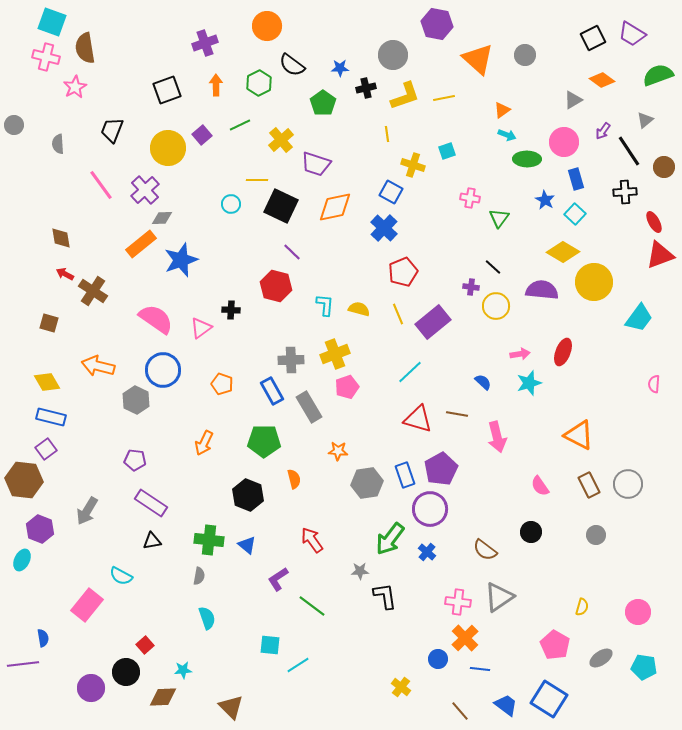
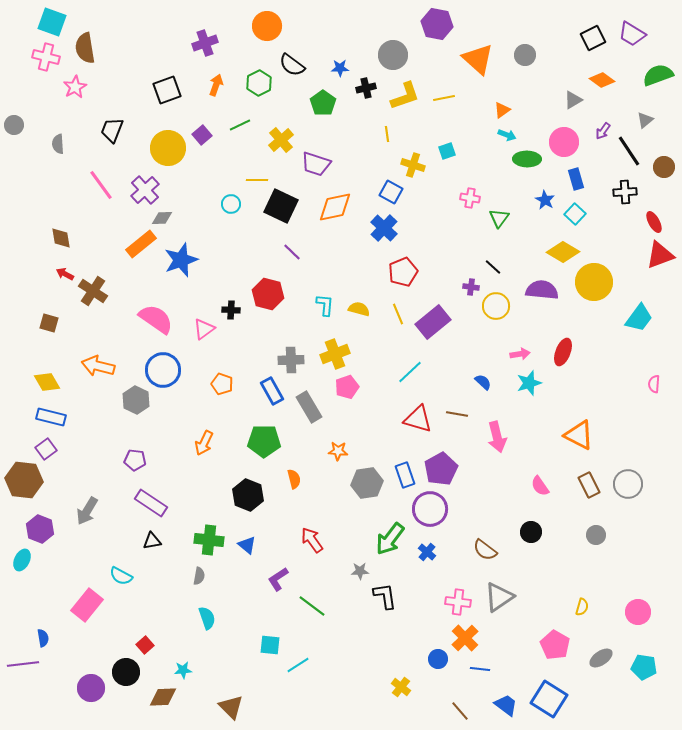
orange arrow at (216, 85): rotated 20 degrees clockwise
red hexagon at (276, 286): moved 8 px left, 8 px down
pink triangle at (201, 328): moved 3 px right, 1 px down
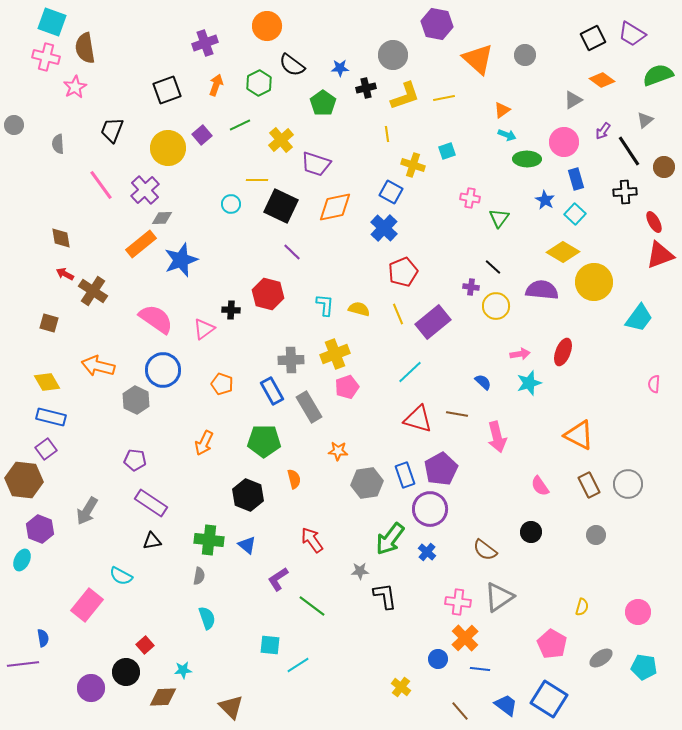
pink pentagon at (555, 645): moved 3 px left, 1 px up
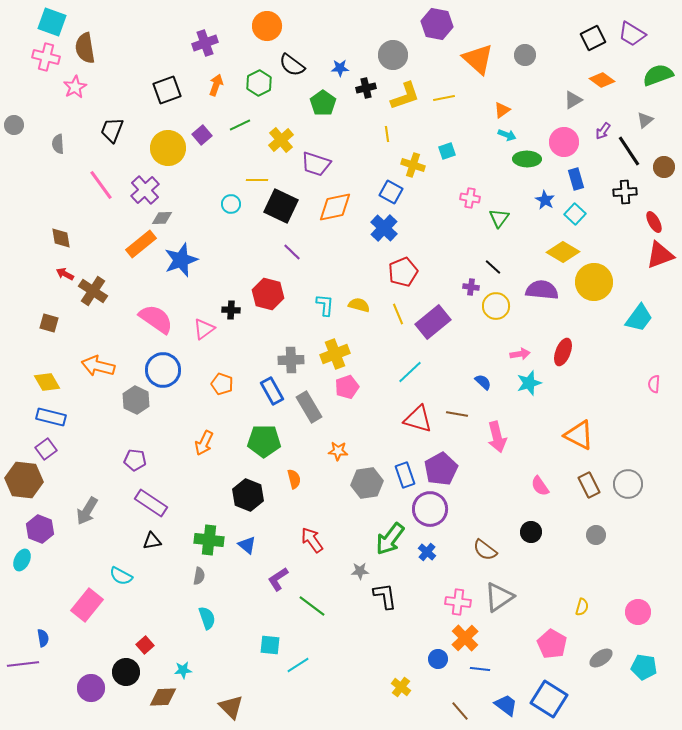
yellow semicircle at (359, 309): moved 4 px up
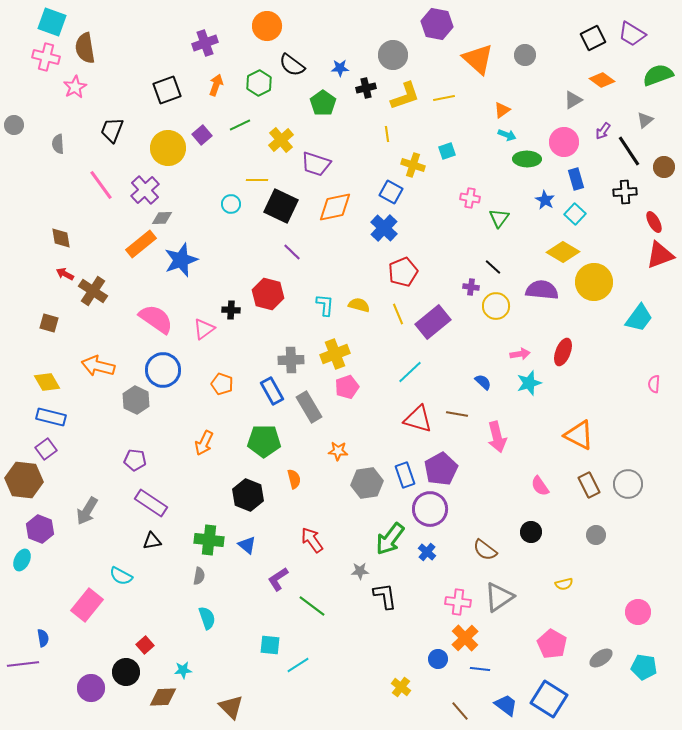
yellow semicircle at (582, 607): moved 18 px left, 23 px up; rotated 60 degrees clockwise
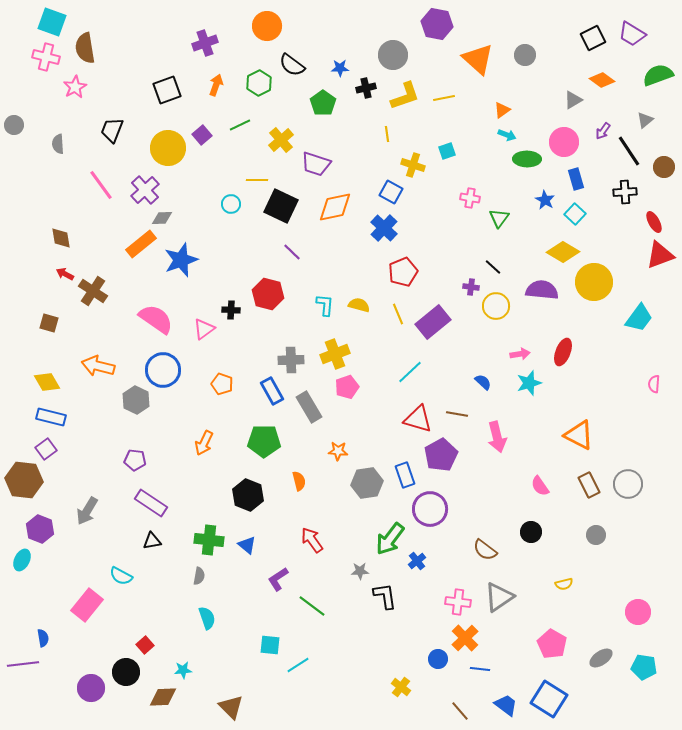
purple pentagon at (441, 469): moved 14 px up
orange semicircle at (294, 479): moved 5 px right, 2 px down
blue cross at (427, 552): moved 10 px left, 9 px down; rotated 12 degrees clockwise
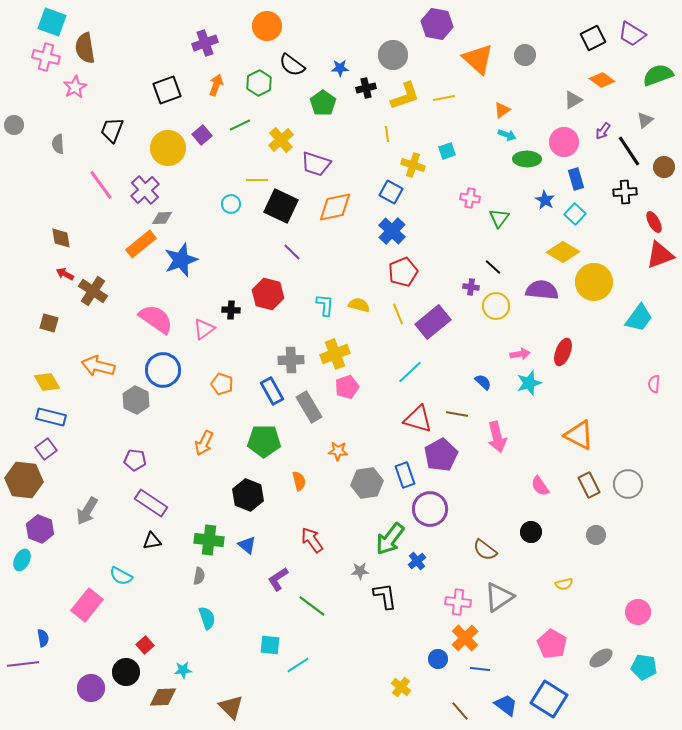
blue cross at (384, 228): moved 8 px right, 3 px down
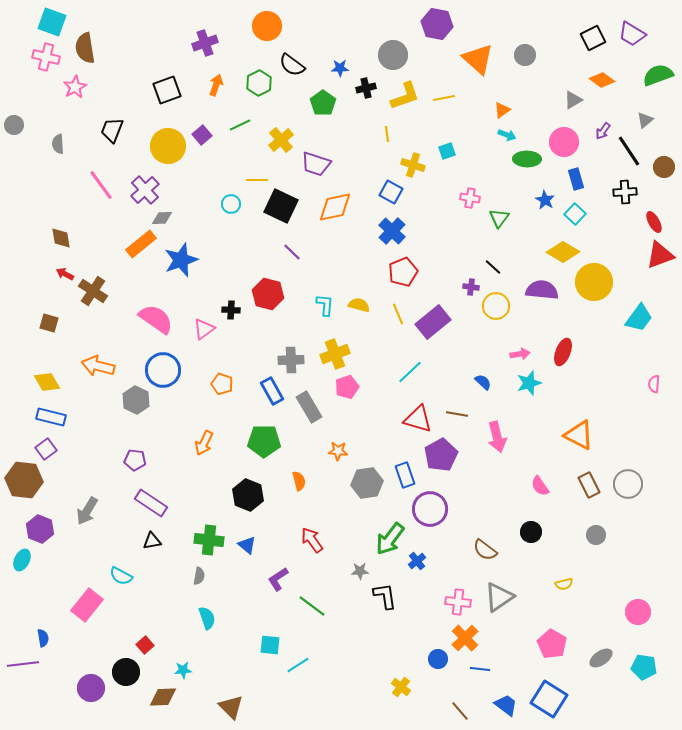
yellow circle at (168, 148): moved 2 px up
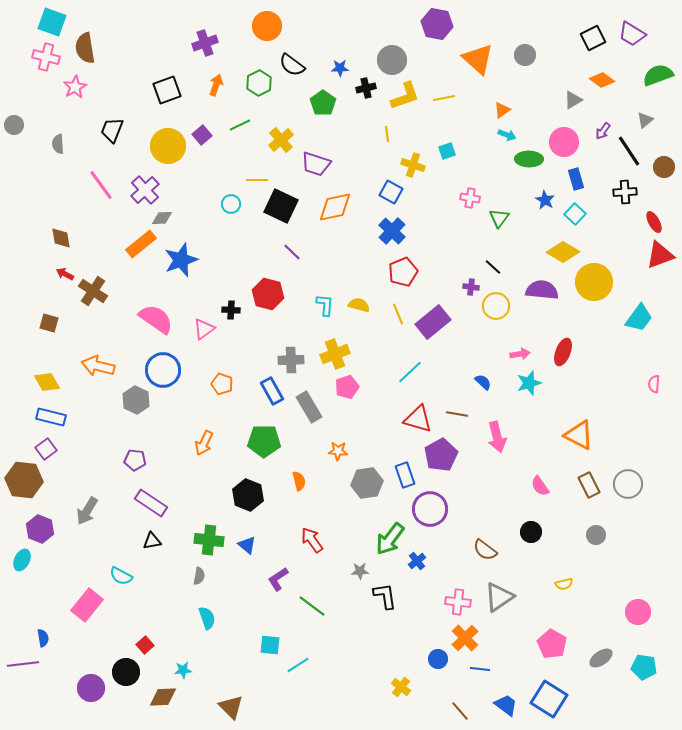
gray circle at (393, 55): moved 1 px left, 5 px down
green ellipse at (527, 159): moved 2 px right
